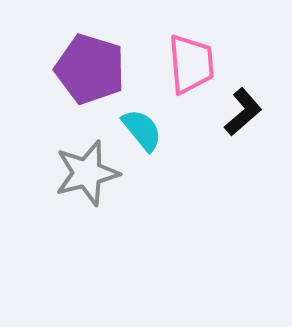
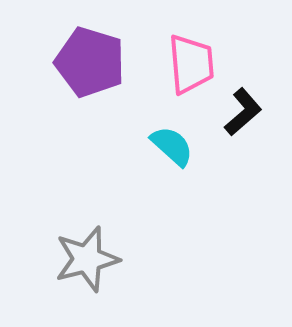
purple pentagon: moved 7 px up
cyan semicircle: moved 30 px right, 16 px down; rotated 9 degrees counterclockwise
gray star: moved 86 px down
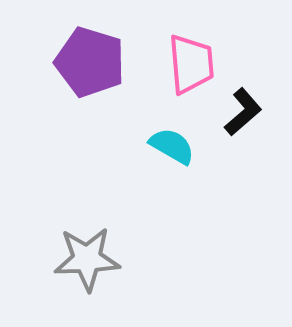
cyan semicircle: rotated 12 degrees counterclockwise
gray star: rotated 12 degrees clockwise
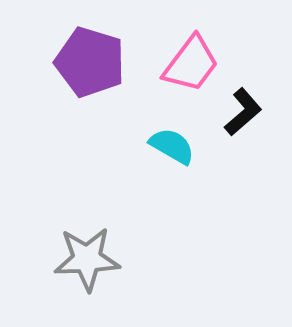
pink trapezoid: rotated 42 degrees clockwise
